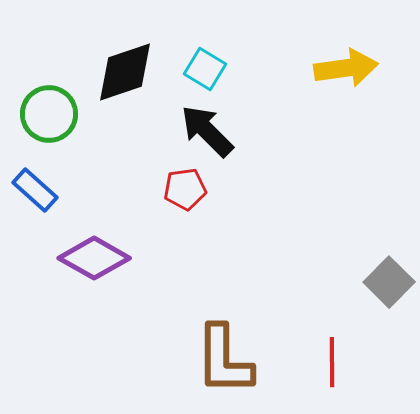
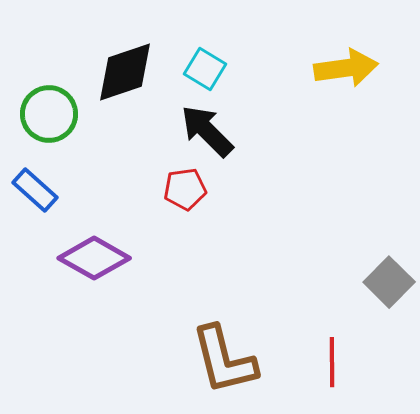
brown L-shape: rotated 14 degrees counterclockwise
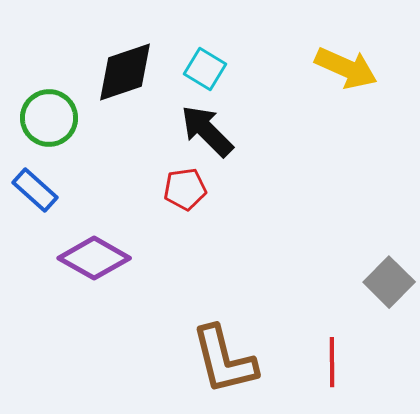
yellow arrow: rotated 32 degrees clockwise
green circle: moved 4 px down
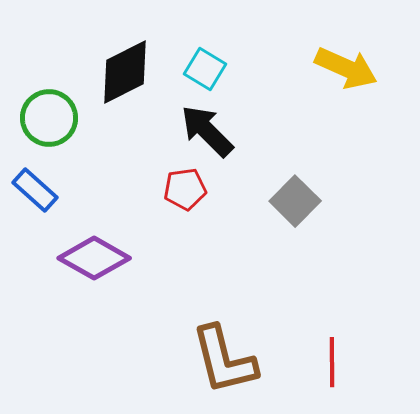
black diamond: rotated 8 degrees counterclockwise
gray square: moved 94 px left, 81 px up
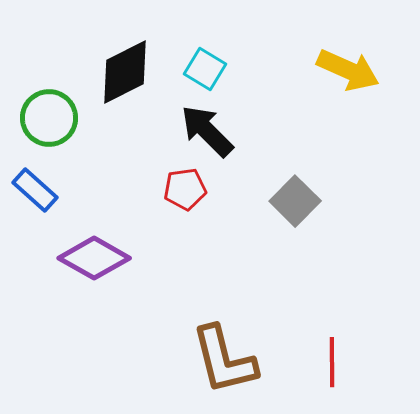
yellow arrow: moved 2 px right, 2 px down
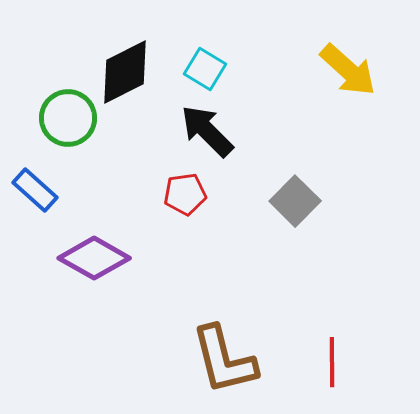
yellow arrow: rotated 18 degrees clockwise
green circle: moved 19 px right
red pentagon: moved 5 px down
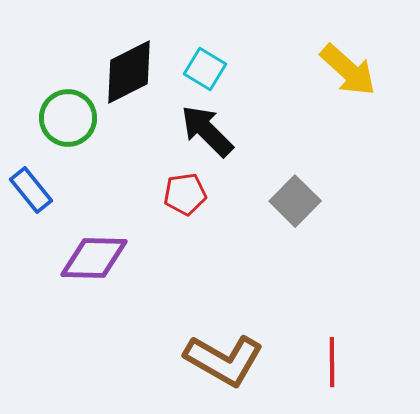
black diamond: moved 4 px right
blue rectangle: moved 4 px left; rotated 9 degrees clockwise
purple diamond: rotated 28 degrees counterclockwise
brown L-shape: rotated 46 degrees counterclockwise
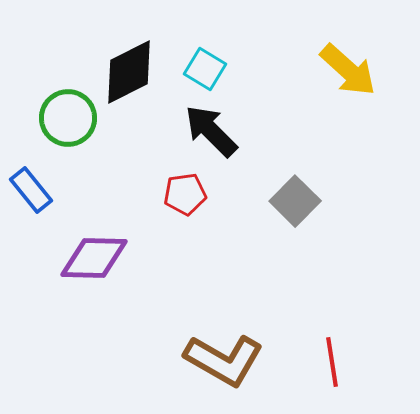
black arrow: moved 4 px right
red line: rotated 9 degrees counterclockwise
